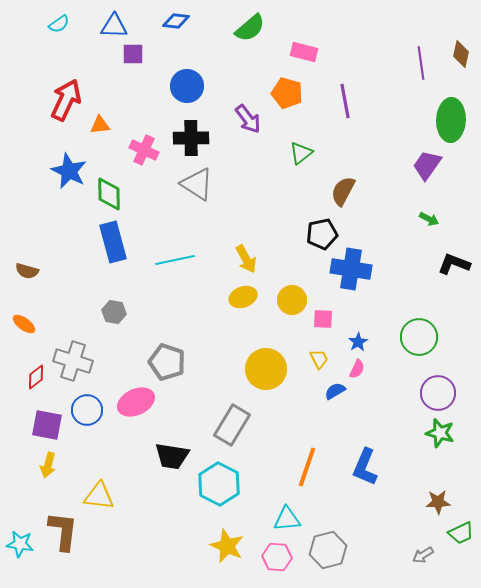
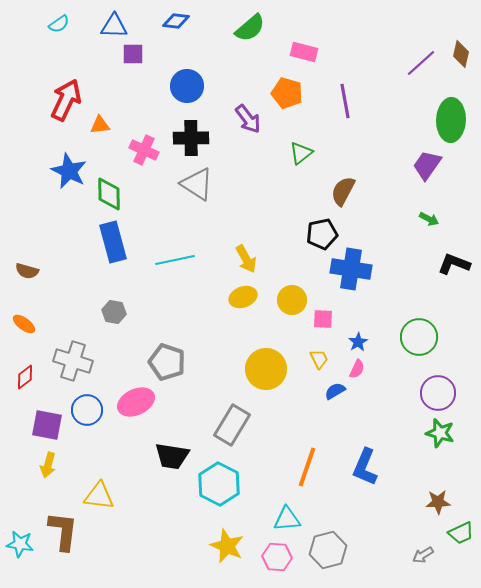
purple line at (421, 63): rotated 56 degrees clockwise
red diamond at (36, 377): moved 11 px left
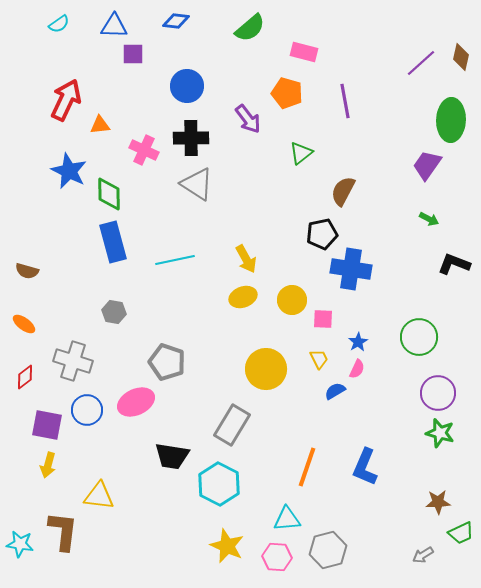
brown diamond at (461, 54): moved 3 px down
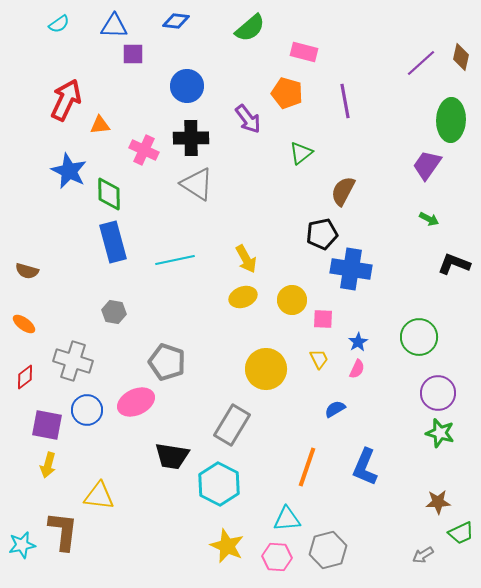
blue semicircle at (335, 391): moved 18 px down
cyan star at (20, 544): moved 2 px right, 1 px down; rotated 20 degrees counterclockwise
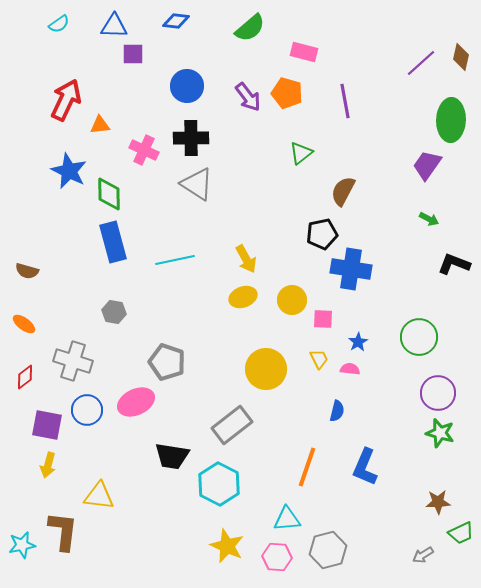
purple arrow at (248, 119): moved 22 px up
pink semicircle at (357, 369): moved 7 px left; rotated 108 degrees counterclockwise
blue semicircle at (335, 409): moved 2 px right, 2 px down; rotated 135 degrees clockwise
gray rectangle at (232, 425): rotated 21 degrees clockwise
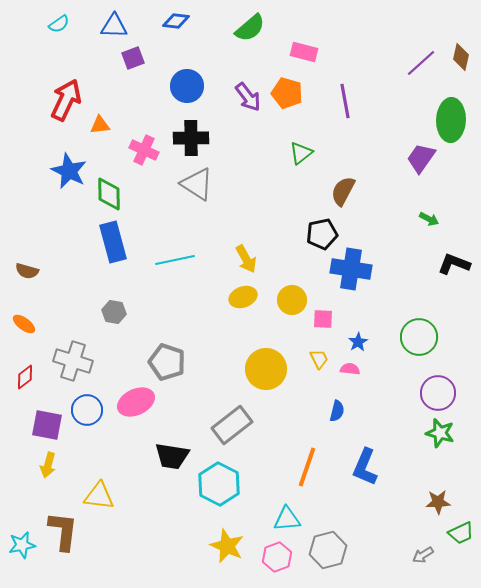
purple square at (133, 54): moved 4 px down; rotated 20 degrees counterclockwise
purple trapezoid at (427, 165): moved 6 px left, 7 px up
pink hexagon at (277, 557): rotated 24 degrees counterclockwise
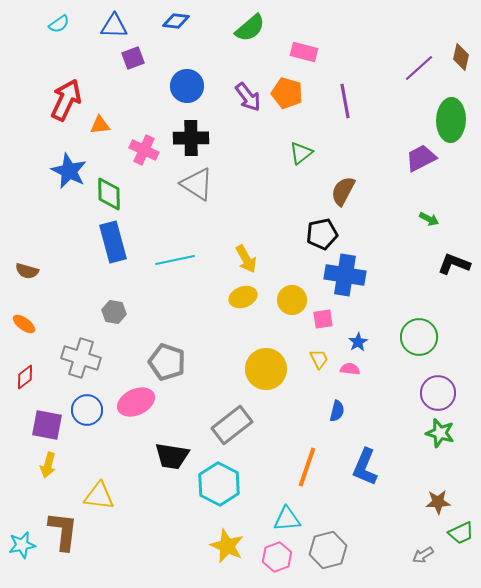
purple line at (421, 63): moved 2 px left, 5 px down
purple trapezoid at (421, 158): rotated 28 degrees clockwise
blue cross at (351, 269): moved 6 px left, 6 px down
pink square at (323, 319): rotated 10 degrees counterclockwise
gray cross at (73, 361): moved 8 px right, 3 px up
